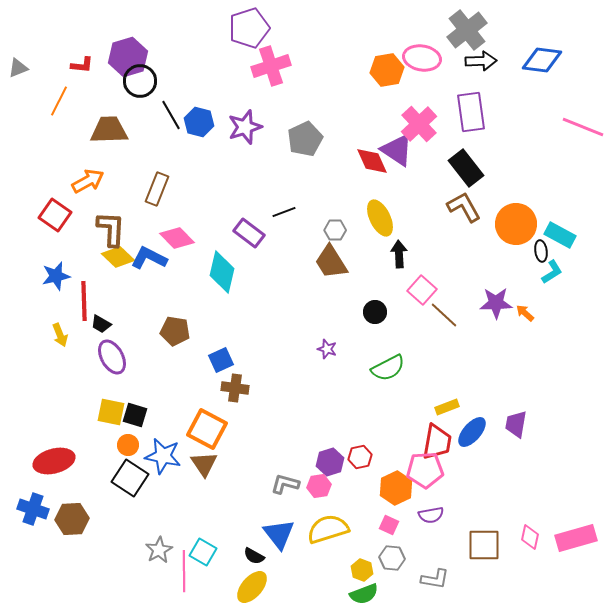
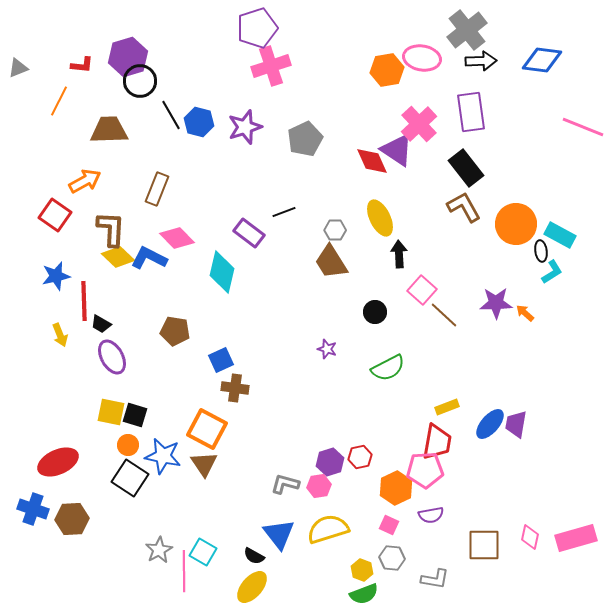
purple pentagon at (249, 28): moved 8 px right
orange arrow at (88, 181): moved 3 px left
blue ellipse at (472, 432): moved 18 px right, 8 px up
red ellipse at (54, 461): moved 4 px right, 1 px down; rotated 9 degrees counterclockwise
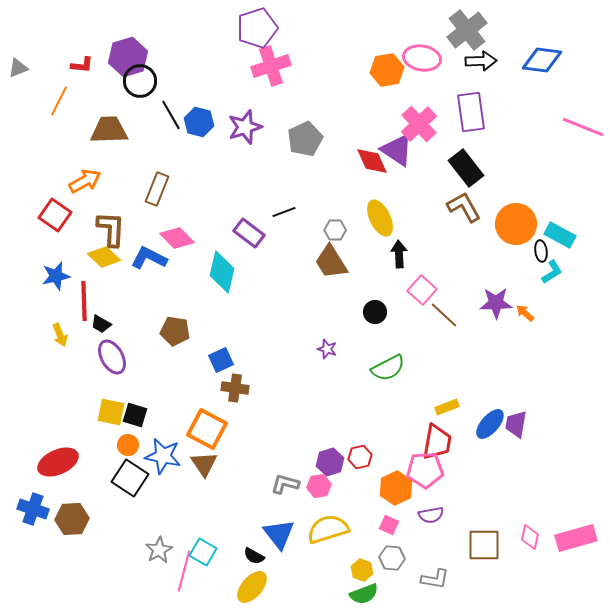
yellow diamond at (118, 257): moved 14 px left
pink line at (184, 571): rotated 15 degrees clockwise
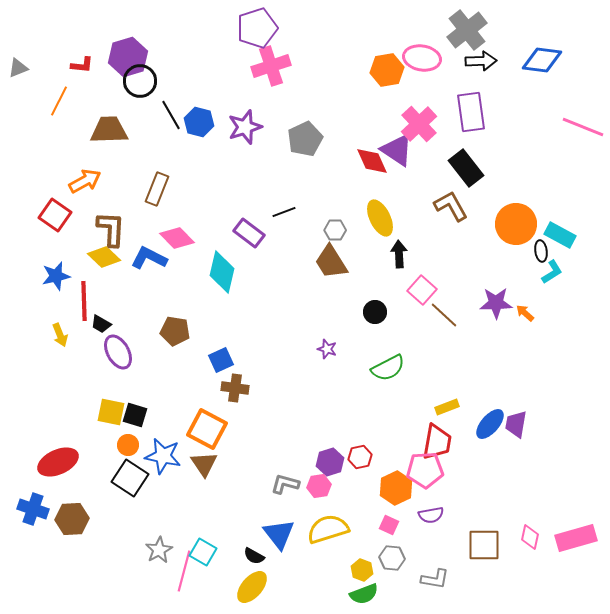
brown L-shape at (464, 207): moved 13 px left, 1 px up
purple ellipse at (112, 357): moved 6 px right, 5 px up
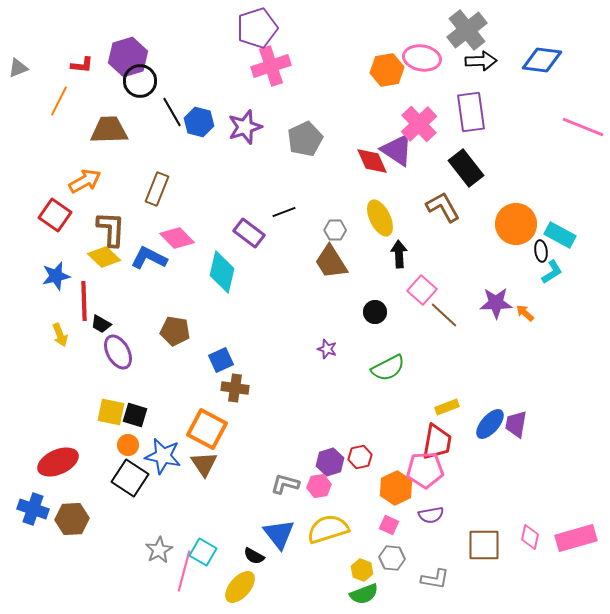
black line at (171, 115): moved 1 px right, 3 px up
brown L-shape at (451, 206): moved 8 px left, 1 px down
yellow ellipse at (252, 587): moved 12 px left
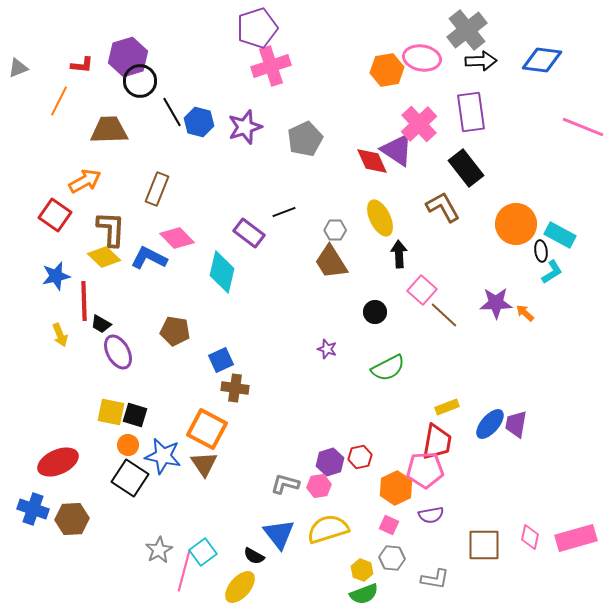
cyan square at (203, 552): rotated 24 degrees clockwise
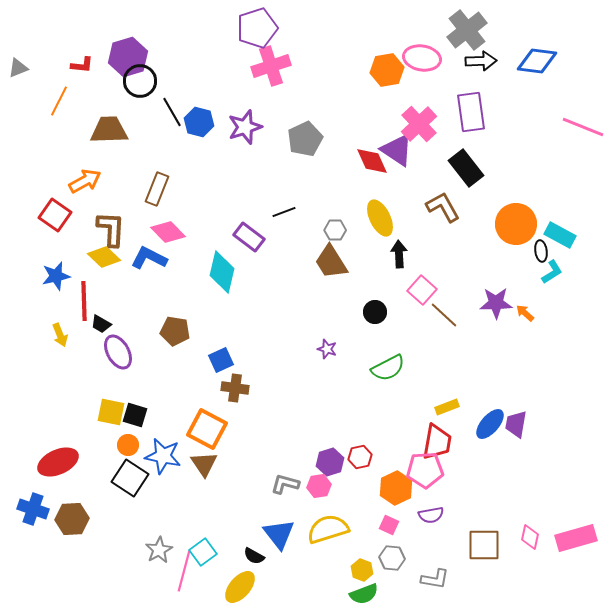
blue diamond at (542, 60): moved 5 px left, 1 px down
purple rectangle at (249, 233): moved 4 px down
pink diamond at (177, 238): moved 9 px left, 6 px up
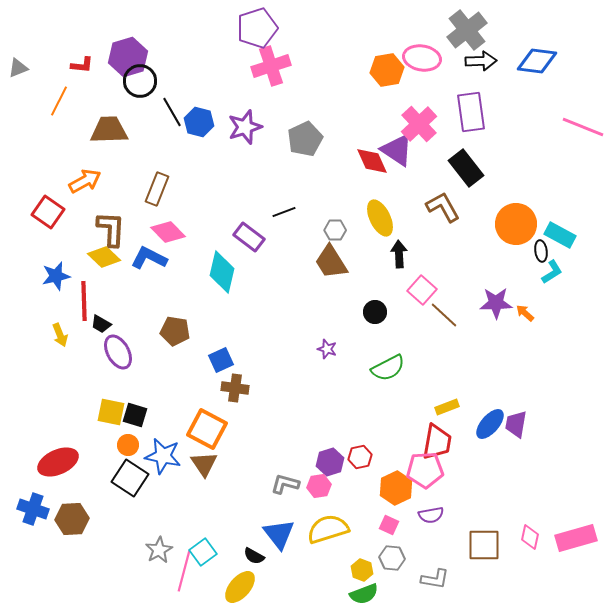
red square at (55, 215): moved 7 px left, 3 px up
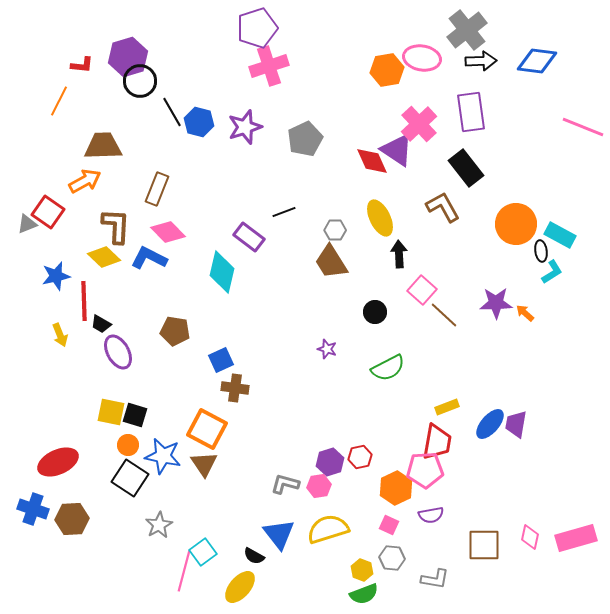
pink cross at (271, 66): moved 2 px left
gray triangle at (18, 68): moved 9 px right, 156 px down
brown trapezoid at (109, 130): moved 6 px left, 16 px down
brown L-shape at (111, 229): moved 5 px right, 3 px up
gray star at (159, 550): moved 25 px up
